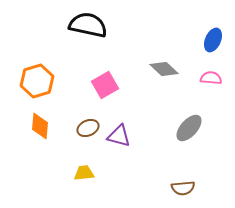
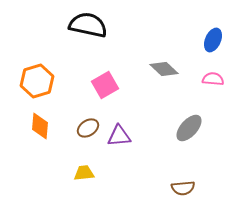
pink semicircle: moved 2 px right, 1 px down
brown ellipse: rotated 10 degrees counterclockwise
purple triangle: rotated 20 degrees counterclockwise
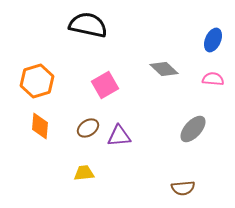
gray ellipse: moved 4 px right, 1 px down
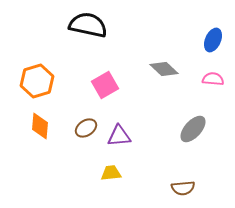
brown ellipse: moved 2 px left
yellow trapezoid: moved 27 px right
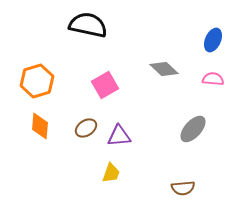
yellow trapezoid: rotated 115 degrees clockwise
